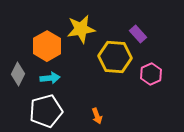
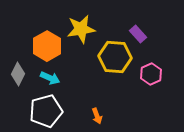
cyan arrow: rotated 30 degrees clockwise
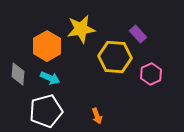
gray diamond: rotated 20 degrees counterclockwise
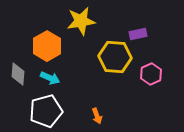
yellow star: moved 8 px up
purple rectangle: rotated 60 degrees counterclockwise
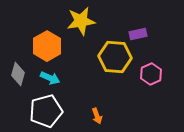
gray diamond: rotated 10 degrees clockwise
